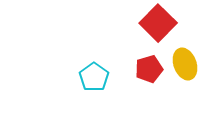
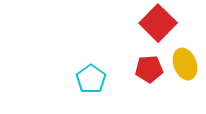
red pentagon: rotated 12 degrees clockwise
cyan pentagon: moved 3 px left, 2 px down
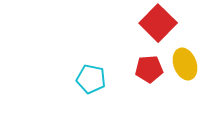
cyan pentagon: rotated 24 degrees counterclockwise
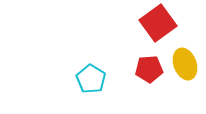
red square: rotated 9 degrees clockwise
cyan pentagon: rotated 20 degrees clockwise
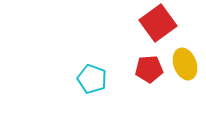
cyan pentagon: moved 1 px right; rotated 12 degrees counterclockwise
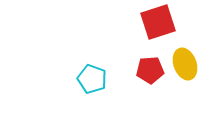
red square: moved 1 px up; rotated 18 degrees clockwise
red pentagon: moved 1 px right, 1 px down
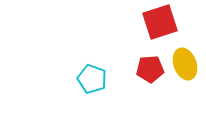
red square: moved 2 px right
red pentagon: moved 1 px up
